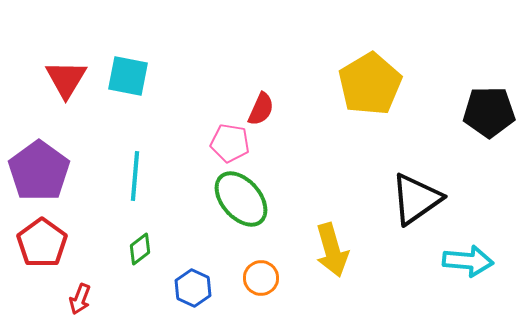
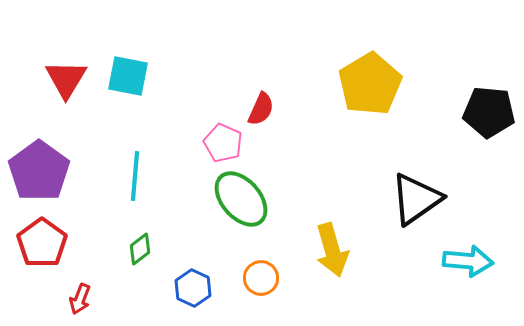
black pentagon: rotated 6 degrees clockwise
pink pentagon: moved 7 px left; rotated 15 degrees clockwise
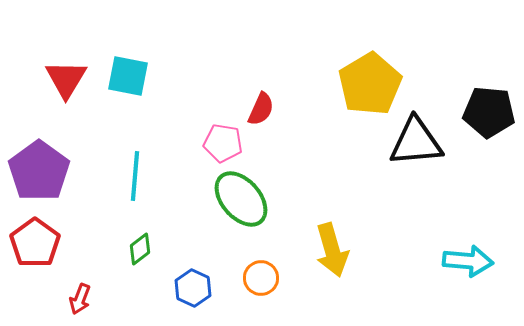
pink pentagon: rotated 15 degrees counterclockwise
black triangle: moved 57 px up; rotated 30 degrees clockwise
red pentagon: moved 7 px left
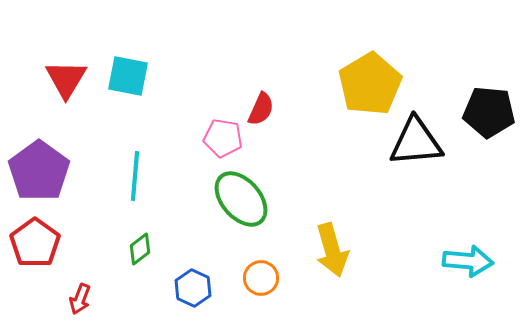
pink pentagon: moved 5 px up
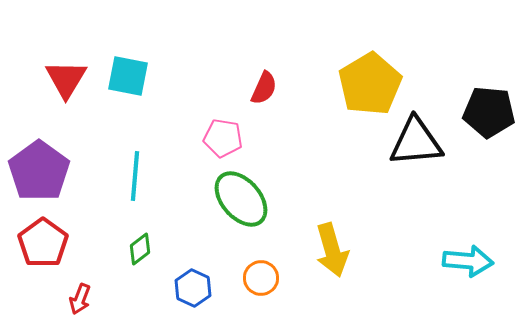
red semicircle: moved 3 px right, 21 px up
red pentagon: moved 8 px right
